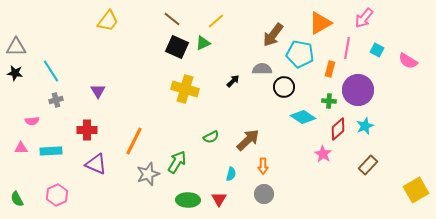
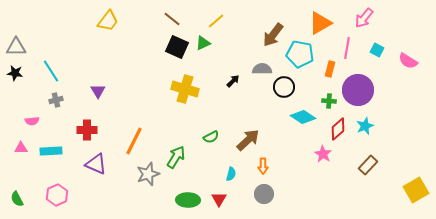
green arrow at (177, 162): moved 1 px left, 5 px up
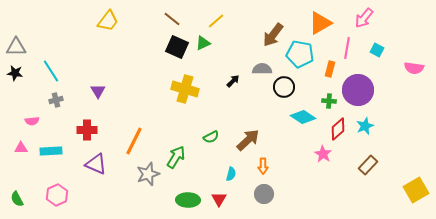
pink semicircle at (408, 61): moved 6 px right, 7 px down; rotated 24 degrees counterclockwise
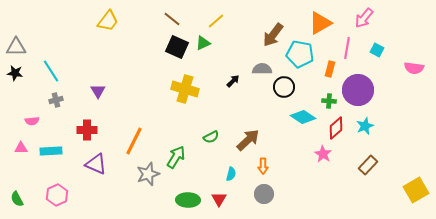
red diamond at (338, 129): moved 2 px left, 1 px up
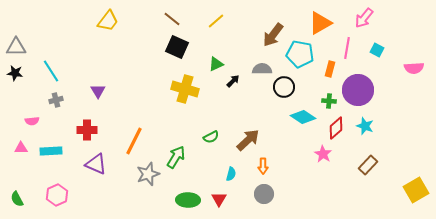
green triangle at (203, 43): moved 13 px right, 21 px down
pink semicircle at (414, 68): rotated 12 degrees counterclockwise
cyan star at (365, 126): rotated 30 degrees counterclockwise
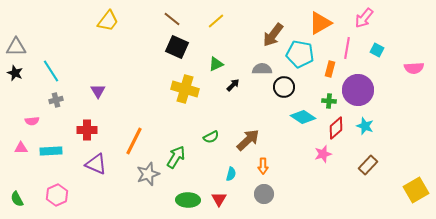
black star at (15, 73): rotated 14 degrees clockwise
black arrow at (233, 81): moved 4 px down
pink star at (323, 154): rotated 24 degrees clockwise
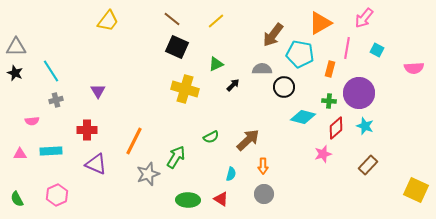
purple circle at (358, 90): moved 1 px right, 3 px down
cyan diamond at (303, 117): rotated 20 degrees counterclockwise
pink triangle at (21, 148): moved 1 px left, 6 px down
yellow square at (416, 190): rotated 35 degrees counterclockwise
red triangle at (219, 199): moved 2 px right; rotated 28 degrees counterclockwise
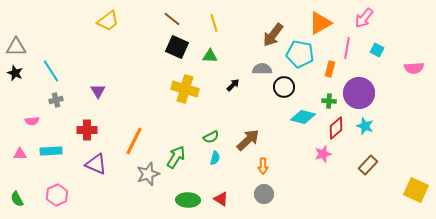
yellow trapezoid at (108, 21): rotated 15 degrees clockwise
yellow line at (216, 21): moved 2 px left, 2 px down; rotated 66 degrees counterclockwise
green triangle at (216, 64): moved 6 px left, 8 px up; rotated 28 degrees clockwise
cyan semicircle at (231, 174): moved 16 px left, 16 px up
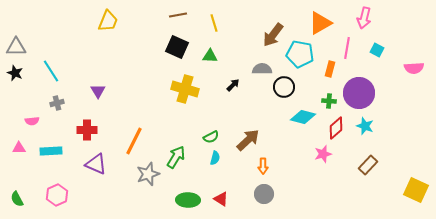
pink arrow at (364, 18): rotated 25 degrees counterclockwise
brown line at (172, 19): moved 6 px right, 4 px up; rotated 48 degrees counterclockwise
yellow trapezoid at (108, 21): rotated 30 degrees counterclockwise
gray cross at (56, 100): moved 1 px right, 3 px down
pink triangle at (20, 154): moved 1 px left, 6 px up
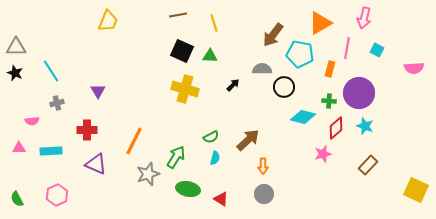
black square at (177, 47): moved 5 px right, 4 px down
green ellipse at (188, 200): moved 11 px up; rotated 10 degrees clockwise
